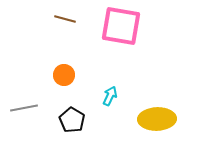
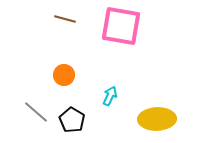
gray line: moved 12 px right, 4 px down; rotated 52 degrees clockwise
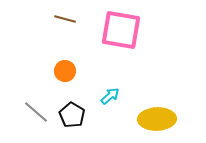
pink square: moved 4 px down
orange circle: moved 1 px right, 4 px up
cyan arrow: rotated 24 degrees clockwise
black pentagon: moved 5 px up
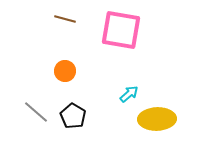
cyan arrow: moved 19 px right, 2 px up
black pentagon: moved 1 px right, 1 px down
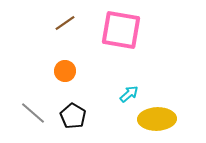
brown line: moved 4 px down; rotated 50 degrees counterclockwise
gray line: moved 3 px left, 1 px down
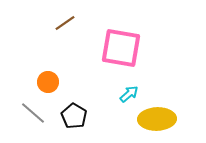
pink square: moved 18 px down
orange circle: moved 17 px left, 11 px down
black pentagon: moved 1 px right
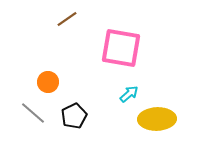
brown line: moved 2 px right, 4 px up
black pentagon: rotated 15 degrees clockwise
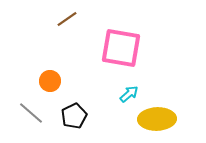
orange circle: moved 2 px right, 1 px up
gray line: moved 2 px left
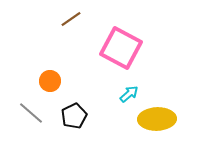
brown line: moved 4 px right
pink square: rotated 18 degrees clockwise
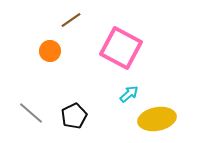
brown line: moved 1 px down
orange circle: moved 30 px up
yellow ellipse: rotated 9 degrees counterclockwise
